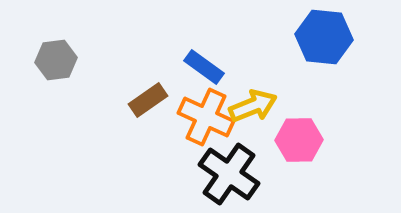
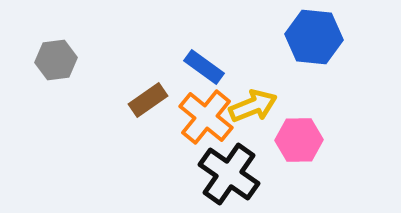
blue hexagon: moved 10 px left
orange cross: rotated 14 degrees clockwise
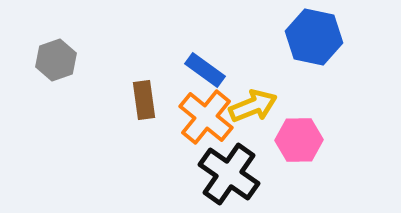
blue hexagon: rotated 6 degrees clockwise
gray hexagon: rotated 12 degrees counterclockwise
blue rectangle: moved 1 px right, 3 px down
brown rectangle: moved 4 px left; rotated 63 degrees counterclockwise
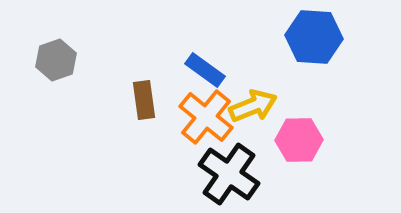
blue hexagon: rotated 8 degrees counterclockwise
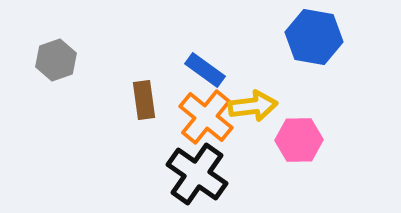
blue hexagon: rotated 6 degrees clockwise
yellow arrow: rotated 15 degrees clockwise
black cross: moved 32 px left
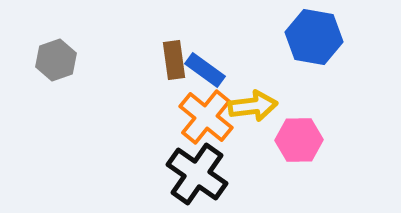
brown rectangle: moved 30 px right, 40 px up
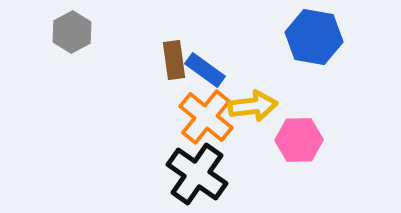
gray hexagon: moved 16 px right, 28 px up; rotated 9 degrees counterclockwise
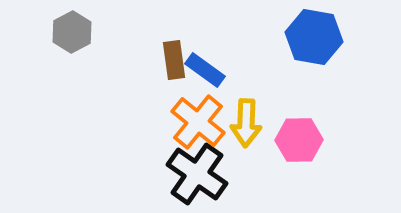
yellow arrow: moved 7 px left, 17 px down; rotated 99 degrees clockwise
orange cross: moved 8 px left, 5 px down
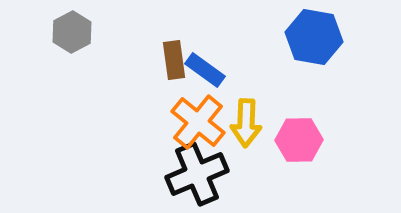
black cross: rotated 32 degrees clockwise
